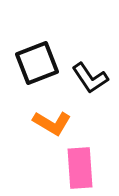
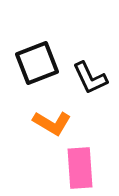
black L-shape: rotated 9 degrees clockwise
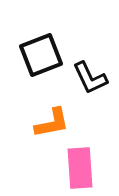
black square: moved 4 px right, 8 px up
orange L-shape: rotated 42 degrees counterclockwise
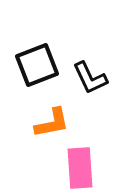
black square: moved 4 px left, 10 px down
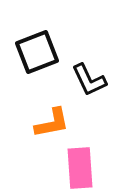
black square: moved 13 px up
black L-shape: moved 1 px left, 2 px down
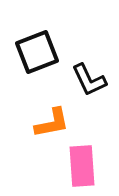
pink rectangle: moved 2 px right, 2 px up
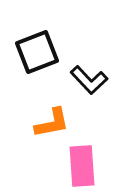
black L-shape: rotated 18 degrees counterclockwise
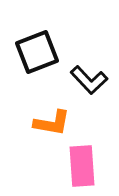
orange L-shape: rotated 21 degrees clockwise
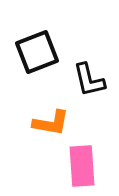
black L-shape: rotated 30 degrees clockwise
orange L-shape: moved 1 px left
